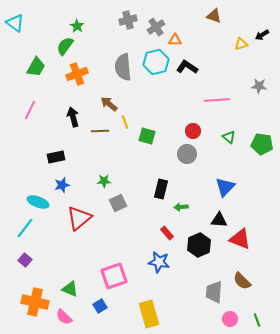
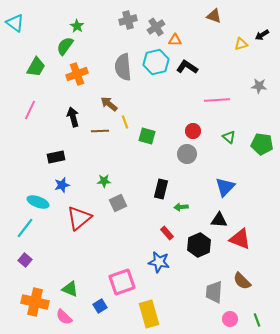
pink square at (114, 276): moved 8 px right, 6 px down
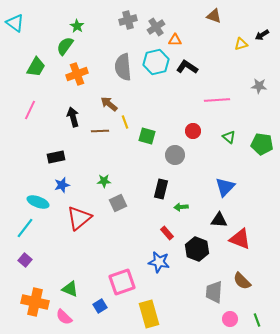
gray circle at (187, 154): moved 12 px left, 1 px down
black hexagon at (199, 245): moved 2 px left, 4 px down; rotated 15 degrees counterclockwise
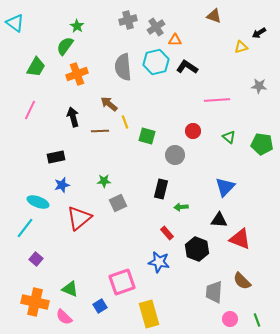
black arrow at (262, 35): moved 3 px left, 2 px up
yellow triangle at (241, 44): moved 3 px down
purple square at (25, 260): moved 11 px right, 1 px up
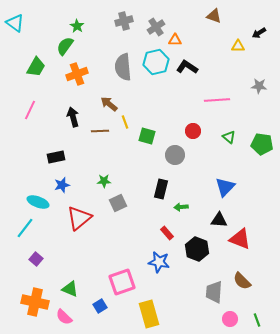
gray cross at (128, 20): moved 4 px left, 1 px down
yellow triangle at (241, 47): moved 3 px left, 1 px up; rotated 16 degrees clockwise
